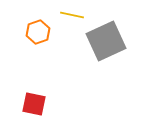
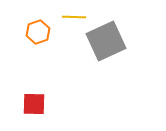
yellow line: moved 2 px right, 2 px down; rotated 10 degrees counterclockwise
red square: rotated 10 degrees counterclockwise
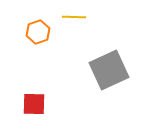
gray square: moved 3 px right, 29 px down
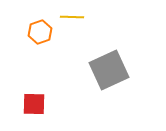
yellow line: moved 2 px left
orange hexagon: moved 2 px right
